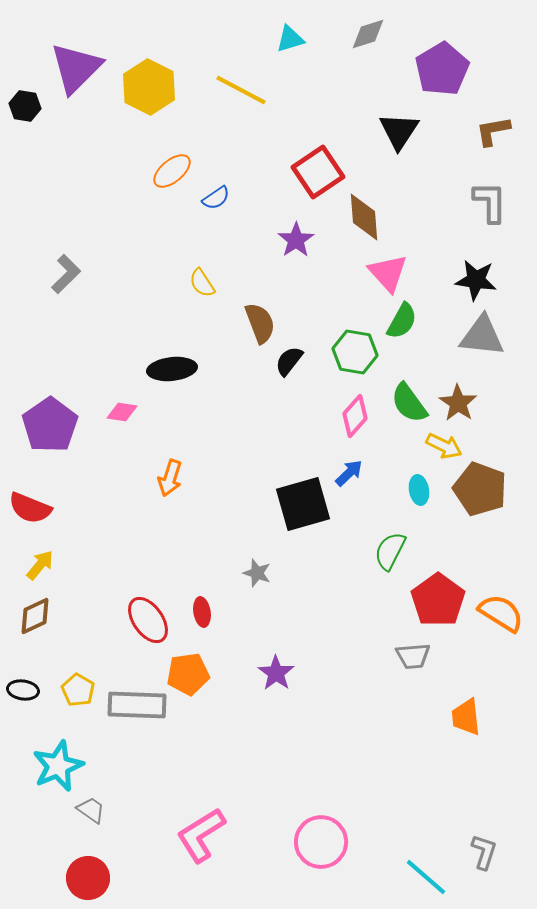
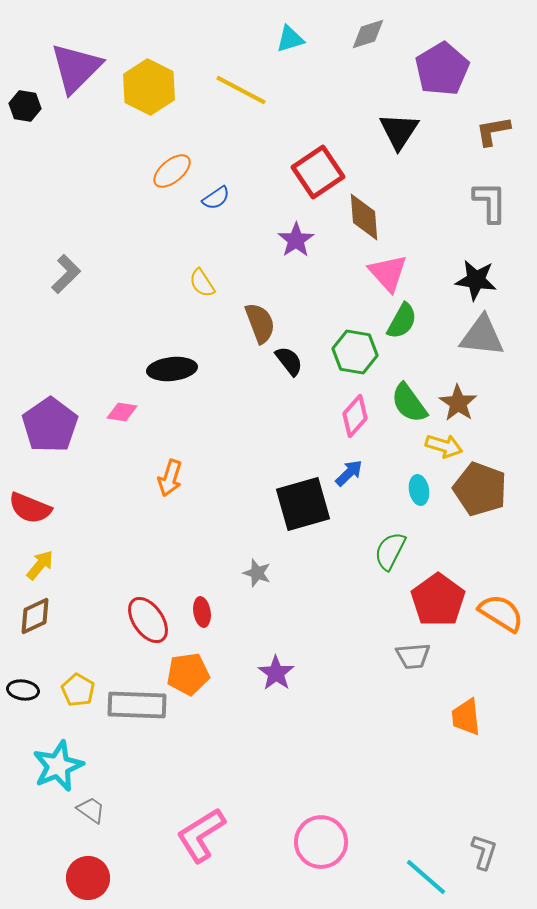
black semicircle at (289, 361): rotated 104 degrees clockwise
yellow arrow at (444, 446): rotated 9 degrees counterclockwise
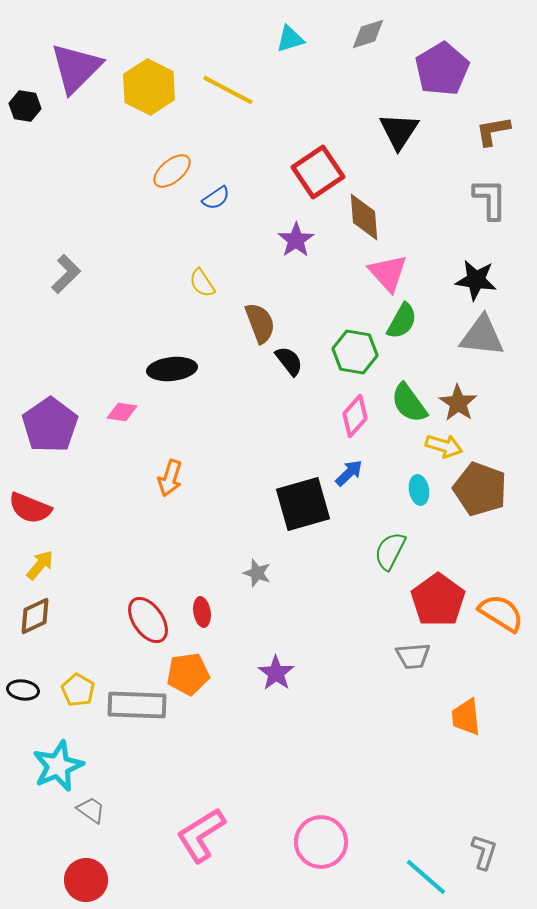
yellow line at (241, 90): moved 13 px left
gray L-shape at (490, 202): moved 3 px up
red circle at (88, 878): moved 2 px left, 2 px down
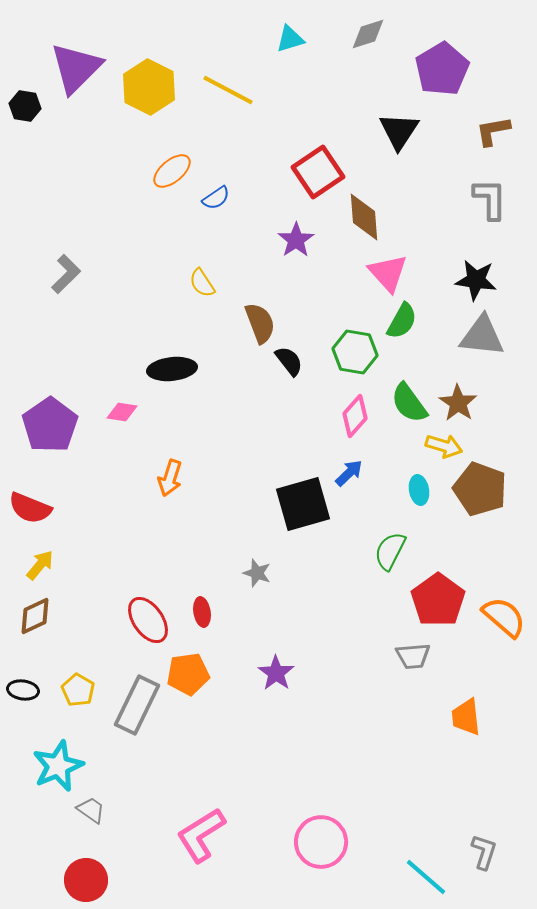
orange semicircle at (501, 613): moved 3 px right, 4 px down; rotated 9 degrees clockwise
gray rectangle at (137, 705): rotated 66 degrees counterclockwise
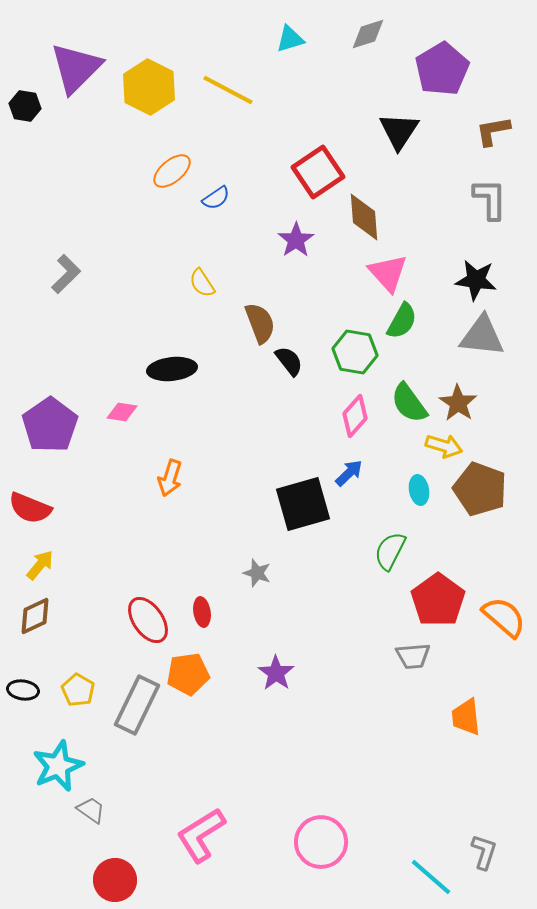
cyan line at (426, 877): moved 5 px right
red circle at (86, 880): moved 29 px right
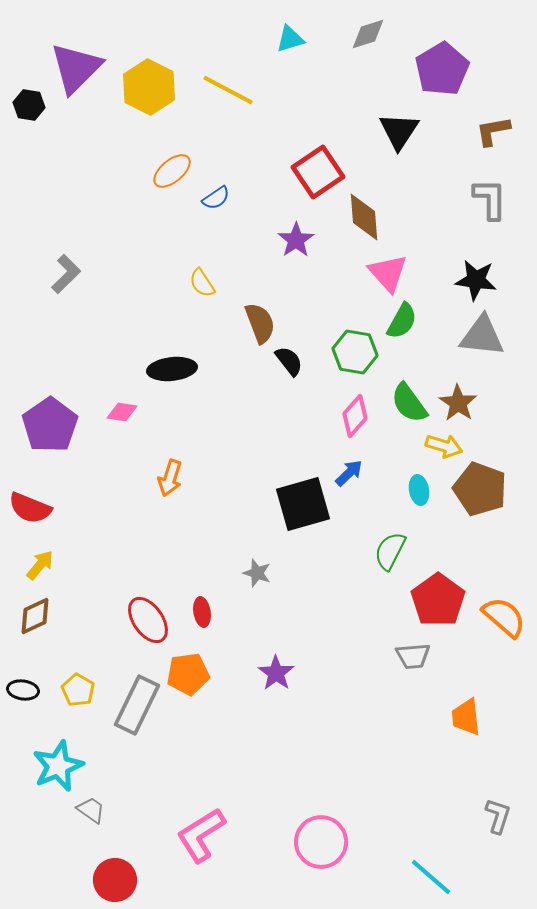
black hexagon at (25, 106): moved 4 px right, 1 px up
gray L-shape at (484, 852): moved 14 px right, 36 px up
